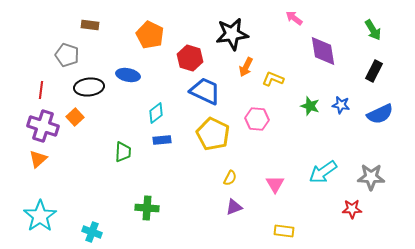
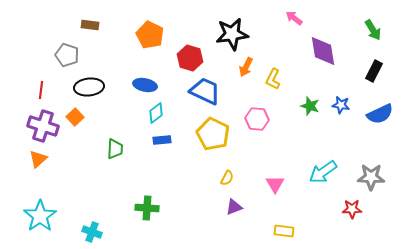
blue ellipse: moved 17 px right, 10 px down
yellow L-shape: rotated 85 degrees counterclockwise
green trapezoid: moved 8 px left, 3 px up
yellow semicircle: moved 3 px left
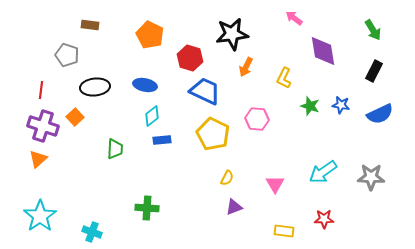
yellow L-shape: moved 11 px right, 1 px up
black ellipse: moved 6 px right
cyan diamond: moved 4 px left, 3 px down
red star: moved 28 px left, 10 px down
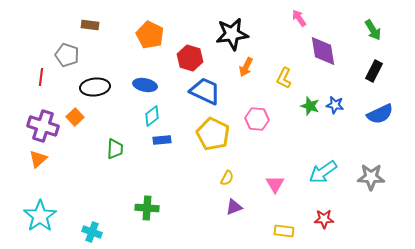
pink arrow: moved 5 px right; rotated 18 degrees clockwise
red line: moved 13 px up
blue star: moved 6 px left
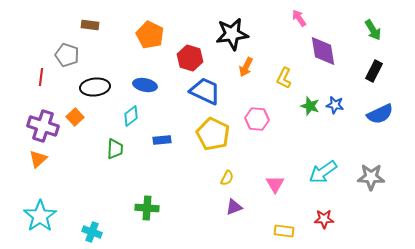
cyan diamond: moved 21 px left
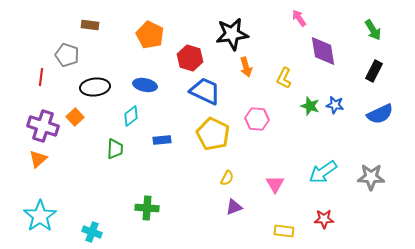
orange arrow: rotated 42 degrees counterclockwise
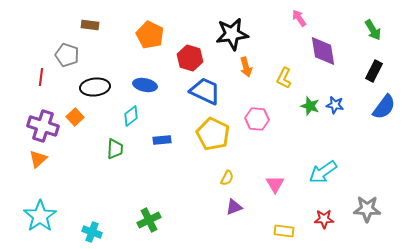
blue semicircle: moved 4 px right, 7 px up; rotated 28 degrees counterclockwise
gray star: moved 4 px left, 32 px down
green cross: moved 2 px right, 12 px down; rotated 30 degrees counterclockwise
